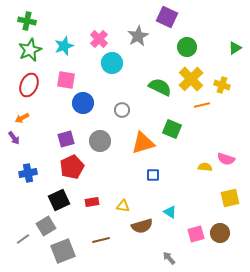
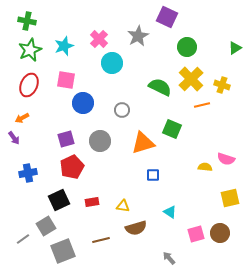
brown semicircle at (142, 226): moved 6 px left, 2 px down
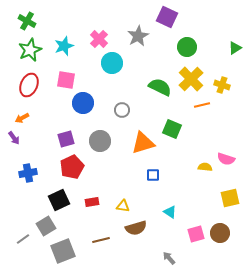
green cross at (27, 21): rotated 18 degrees clockwise
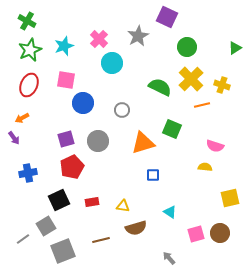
gray circle at (100, 141): moved 2 px left
pink semicircle at (226, 159): moved 11 px left, 13 px up
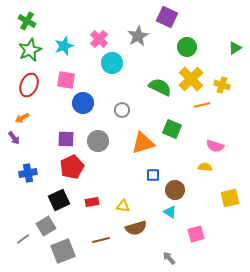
purple square at (66, 139): rotated 18 degrees clockwise
brown circle at (220, 233): moved 45 px left, 43 px up
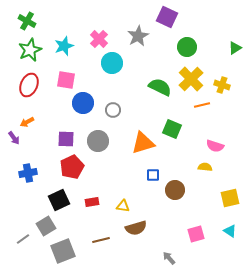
gray circle at (122, 110): moved 9 px left
orange arrow at (22, 118): moved 5 px right, 4 px down
cyan triangle at (170, 212): moved 60 px right, 19 px down
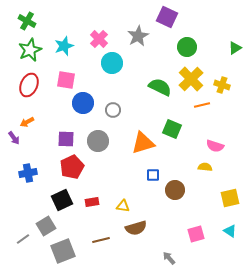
black square at (59, 200): moved 3 px right
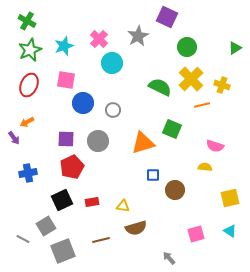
gray line at (23, 239): rotated 64 degrees clockwise
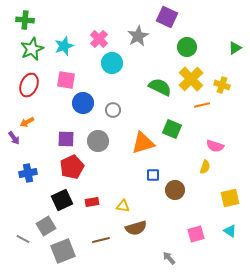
green cross at (27, 21): moved 2 px left, 1 px up; rotated 24 degrees counterclockwise
green star at (30, 50): moved 2 px right, 1 px up
yellow semicircle at (205, 167): rotated 104 degrees clockwise
